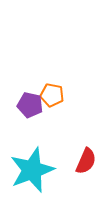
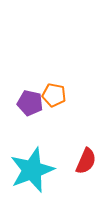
orange pentagon: moved 2 px right
purple pentagon: moved 2 px up
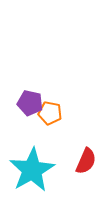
orange pentagon: moved 4 px left, 18 px down
cyan star: rotated 9 degrees counterclockwise
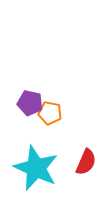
red semicircle: moved 1 px down
cyan star: moved 4 px right, 2 px up; rotated 18 degrees counterclockwise
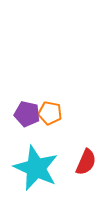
purple pentagon: moved 3 px left, 11 px down
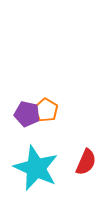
orange pentagon: moved 4 px left, 3 px up; rotated 20 degrees clockwise
